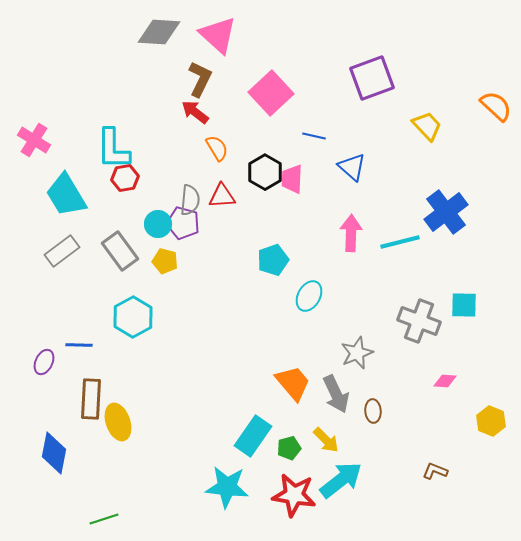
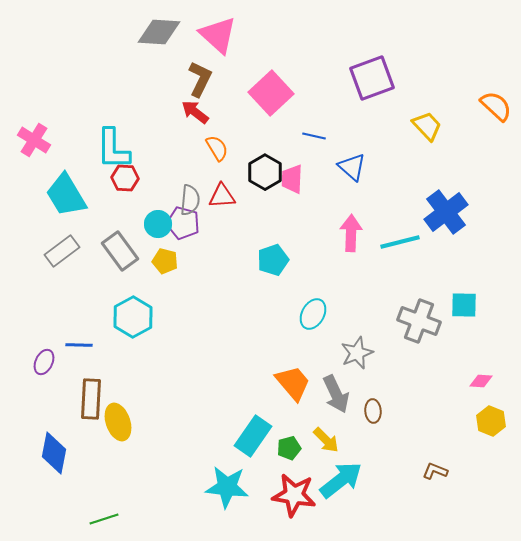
red hexagon at (125, 178): rotated 12 degrees clockwise
cyan ellipse at (309, 296): moved 4 px right, 18 px down
pink diamond at (445, 381): moved 36 px right
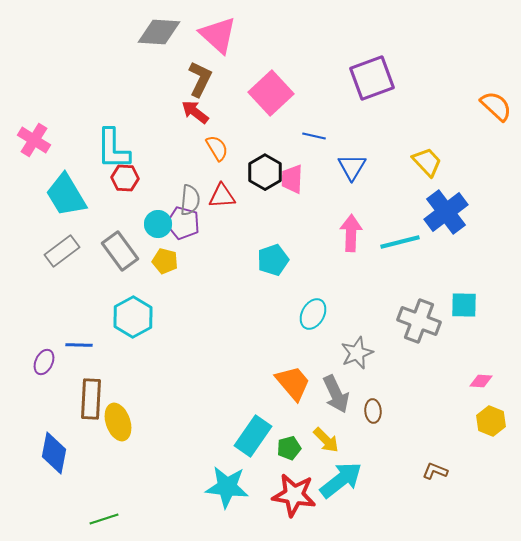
yellow trapezoid at (427, 126): moved 36 px down
blue triangle at (352, 167): rotated 20 degrees clockwise
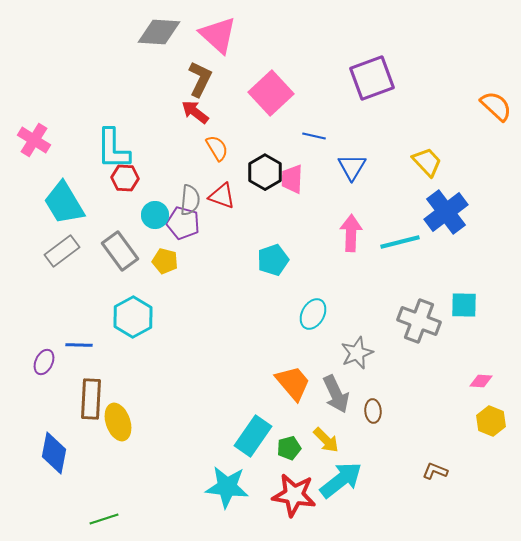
cyan trapezoid at (66, 195): moved 2 px left, 8 px down
red triangle at (222, 196): rotated 24 degrees clockwise
cyan circle at (158, 224): moved 3 px left, 9 px up
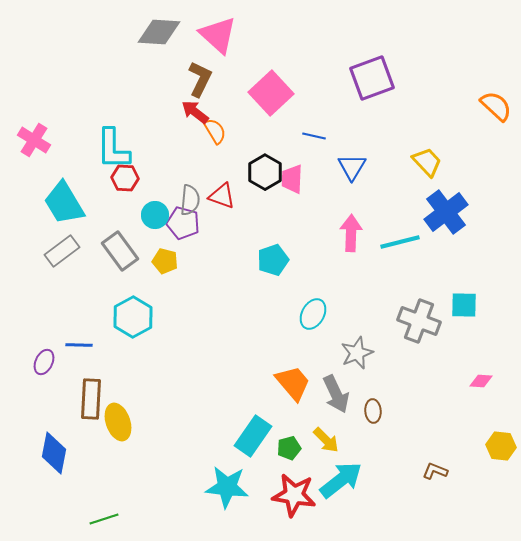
orange semicircle at (217, 148): moved 2 px left, 17 px up
yellow hexagon at (491, 421): moved 10 px right, 25 px down; rotated 16 degrees counterclockwise
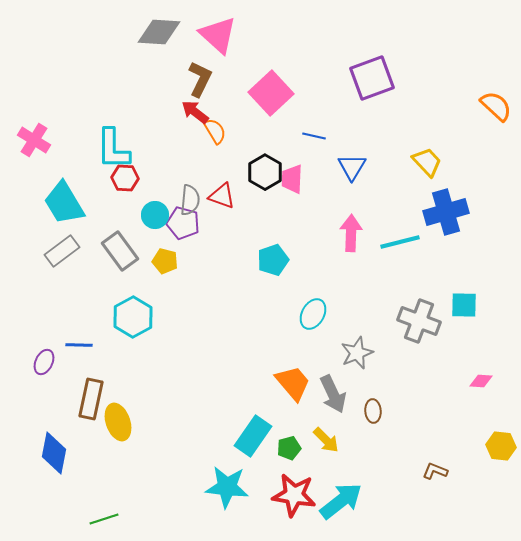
blue cross at (446, 212): rotated 21 degrees clockwise
gray arrow at (336, 394): moved 3 px left
brown rectangle at (91, 399): rotated 9 degrees clockwise
cyan arrow at (341, 480): moved 21 px down
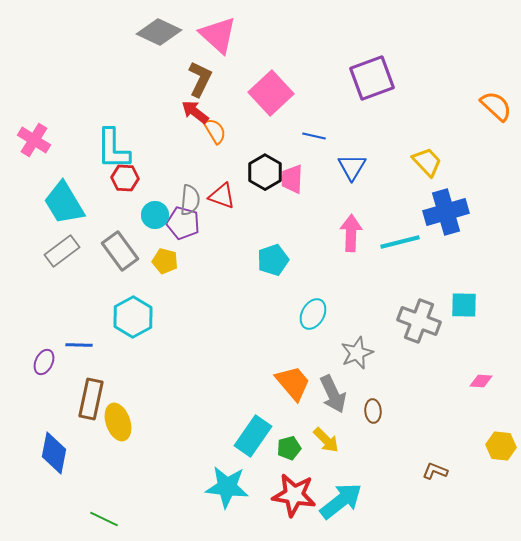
gray diamond at (159, 32): rotated 21 degrees clockwise
green line at (104, 519): rotated 44 degrees clockwise
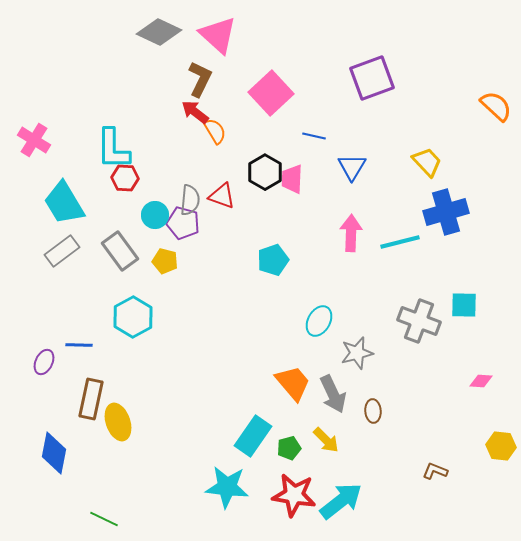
cyan ellipse at (313, 314): moved 6 px right, 7 px down
gray star at (357, 353): rotated 8 degrees clockwise
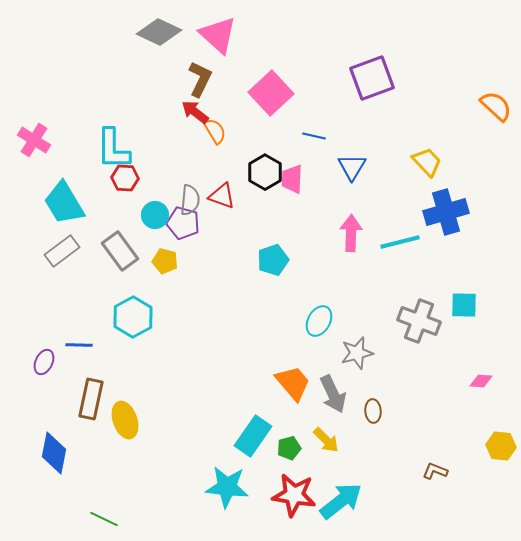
yellow ellipse at (118, 422): moved 7 px right, 2 px up
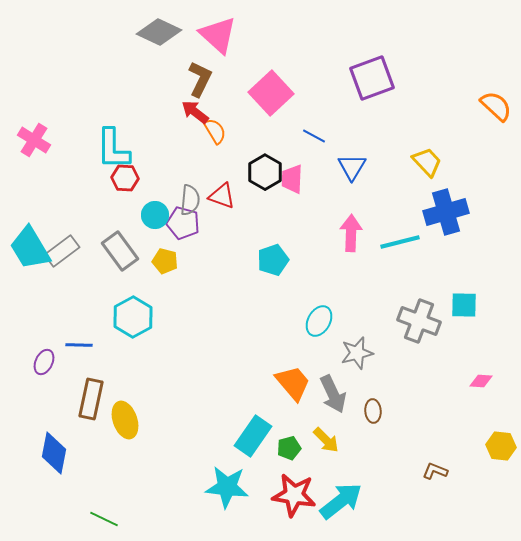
blue line at (314, 136): rotated 15 degrees clockwise
cyan trapezoid at (64, 203): moved 34 px left, 45 px down
